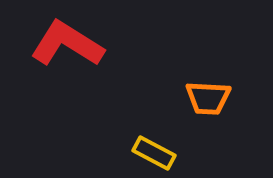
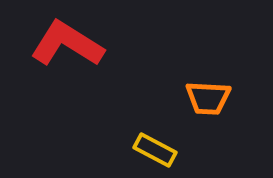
yellow rectangle: moved 1 px right, 3 px up
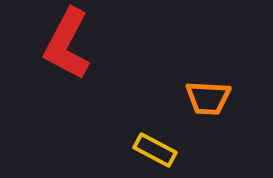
red L-shape: rotated 94 degrees counterclockwise
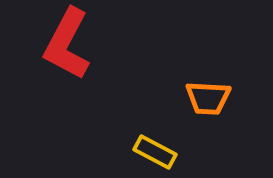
yellow rectangle: moved 2 px down
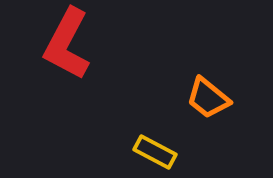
orange trapezoid: rotated 36 degrees clockwise
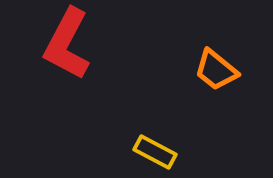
orange trapezoid: moved 8 px right, 28 px up
